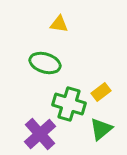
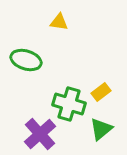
yellow triangle: moved 2 px up
green ellipse: moved 19 px left, 3 px up
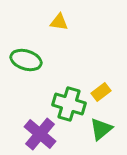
purple cross: rotated 8 degrees counterclockwise
